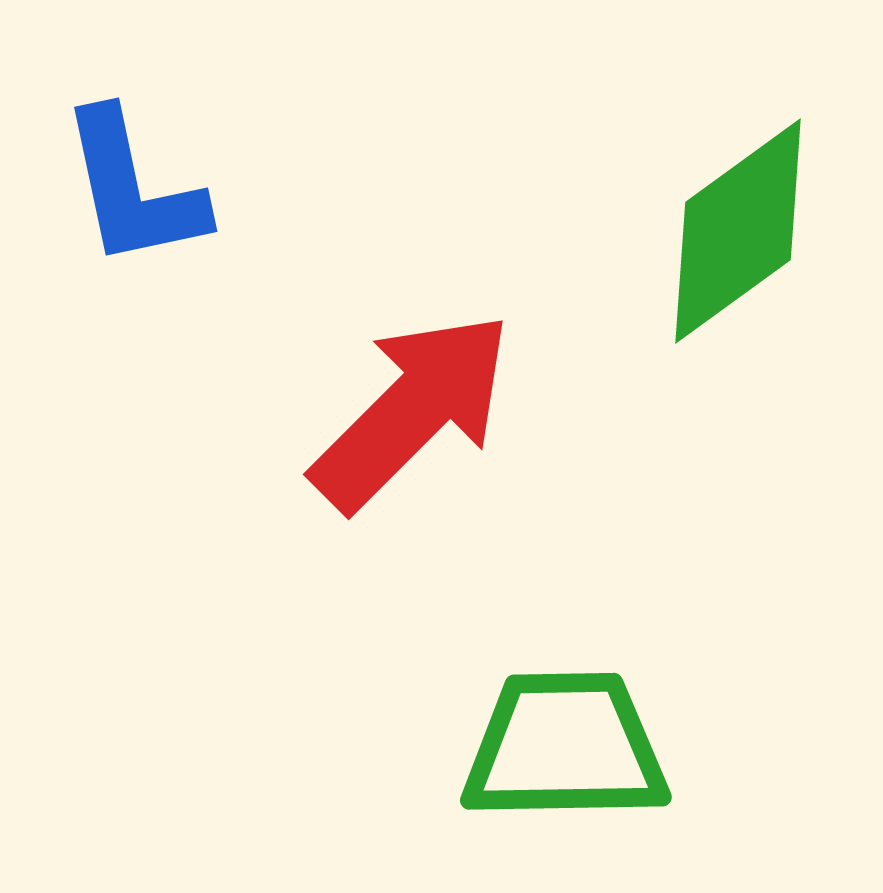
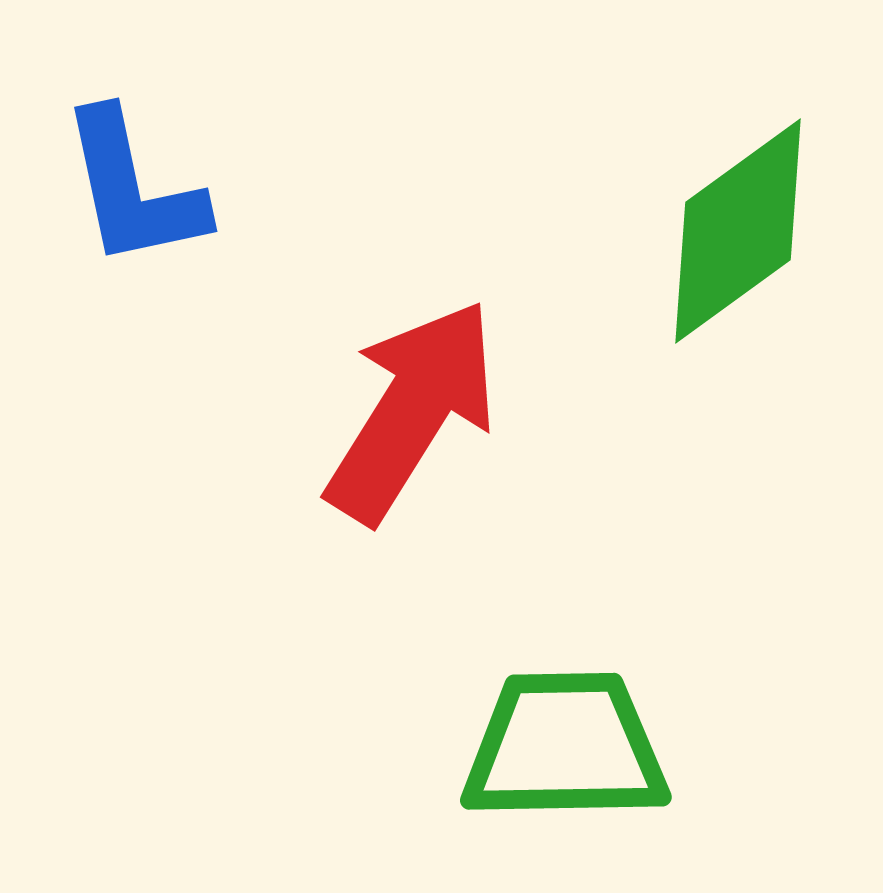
red arrow: rotated 13 degrees counterclockwise
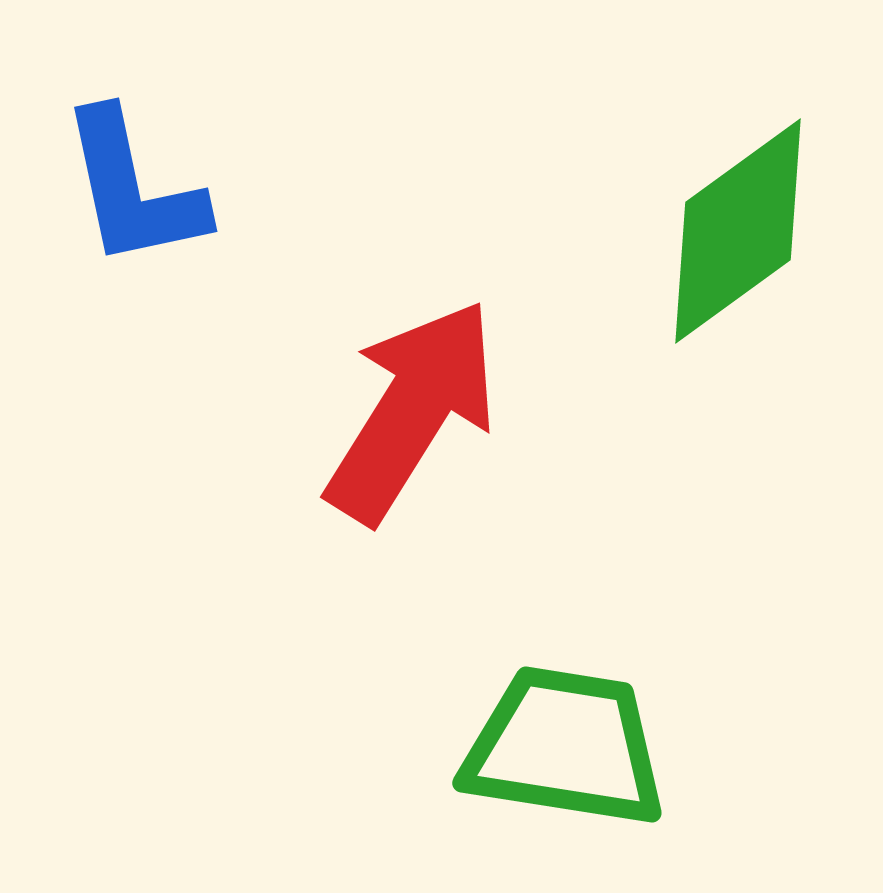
green trapezoid: rotated 10 degrees clockwise
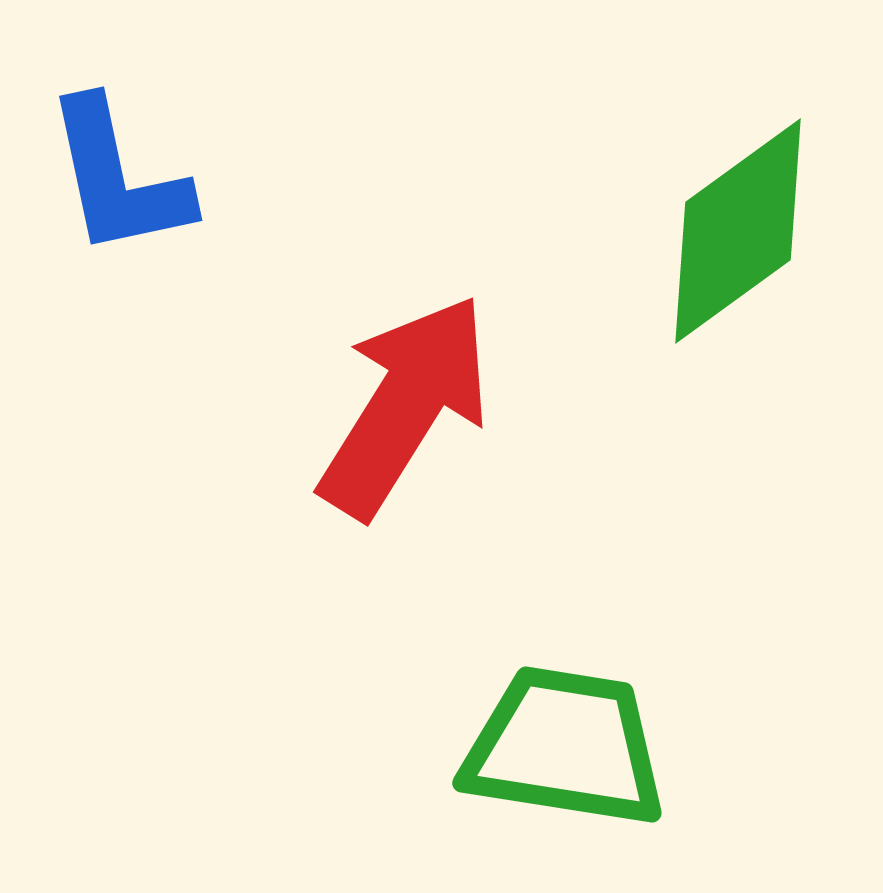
blue L-shape: moved 15 px left, 11 px up
red arrow: moved 7 px left, 5 px up
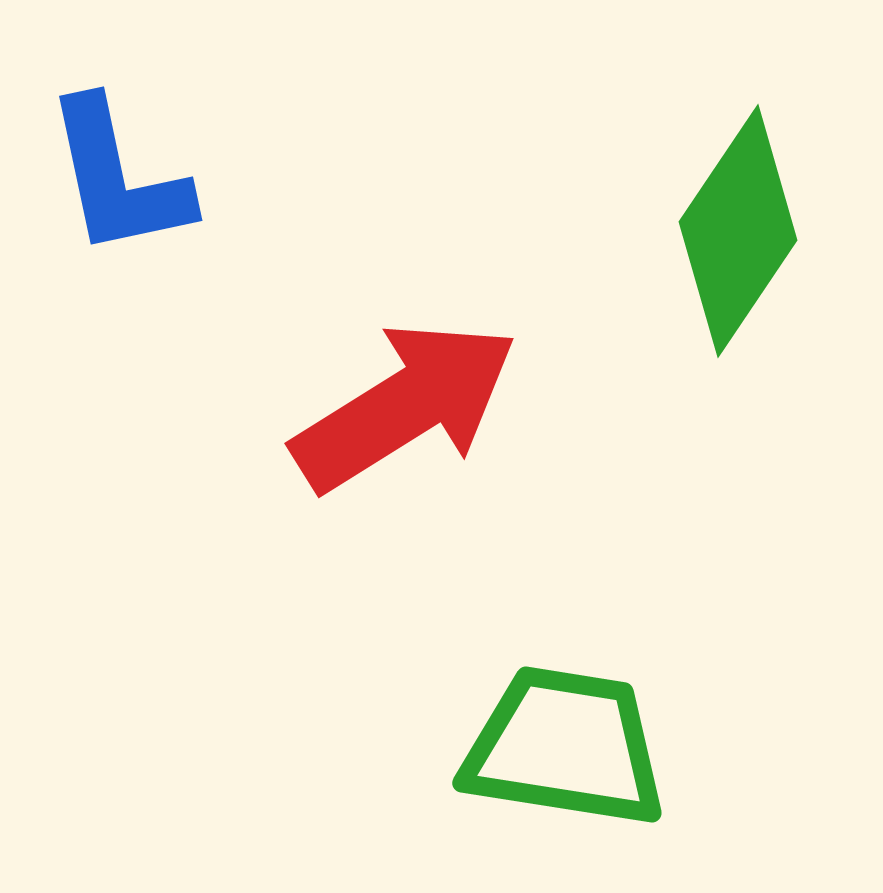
green diamond: rotated 20 degrees counterclockwise
red arrow: rotated 26 degrees clockwise
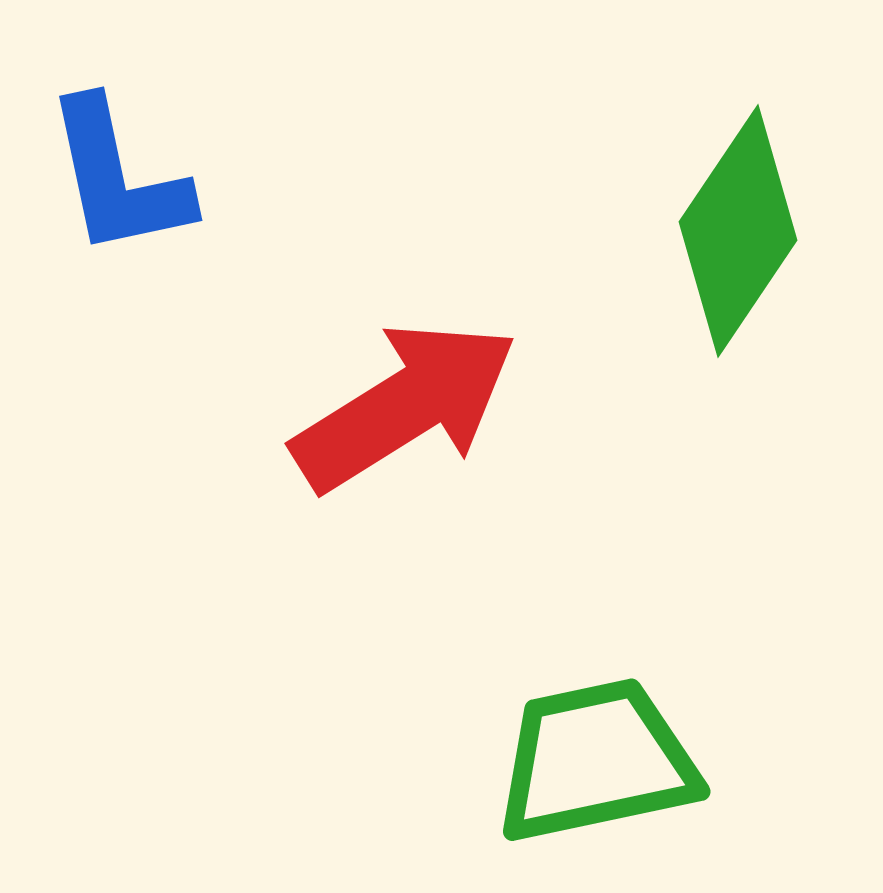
green trapezoid: moved 31 px right, 14 px down; rotated 21 degrees counterclockwise
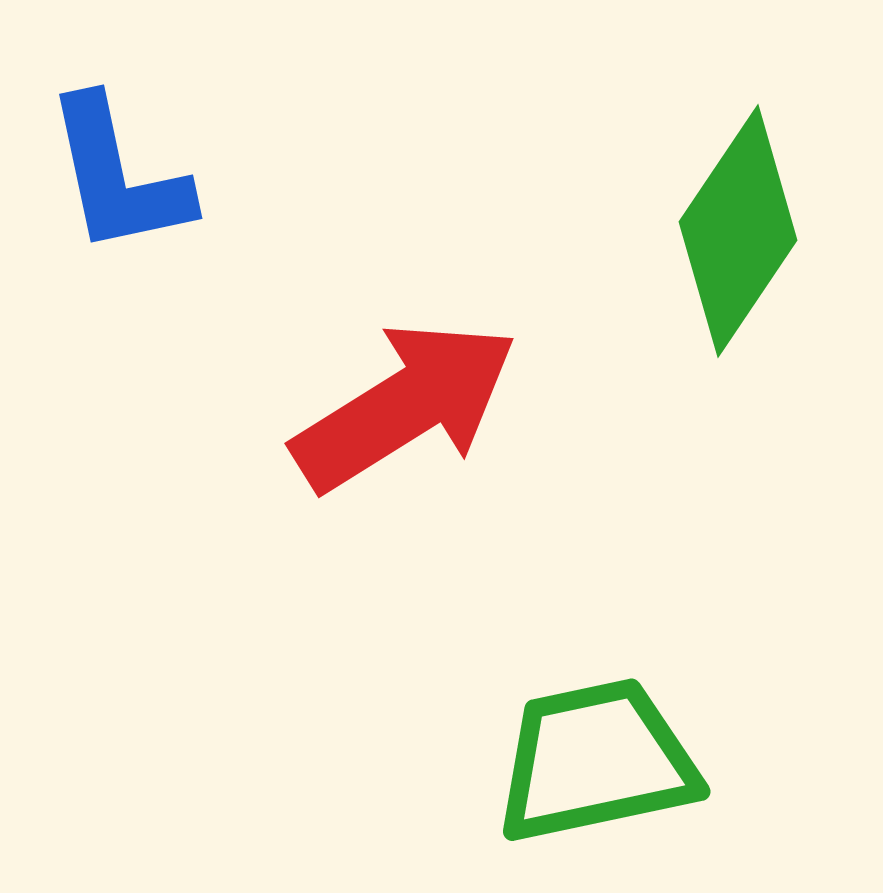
blue L-shape: moved 2 px up
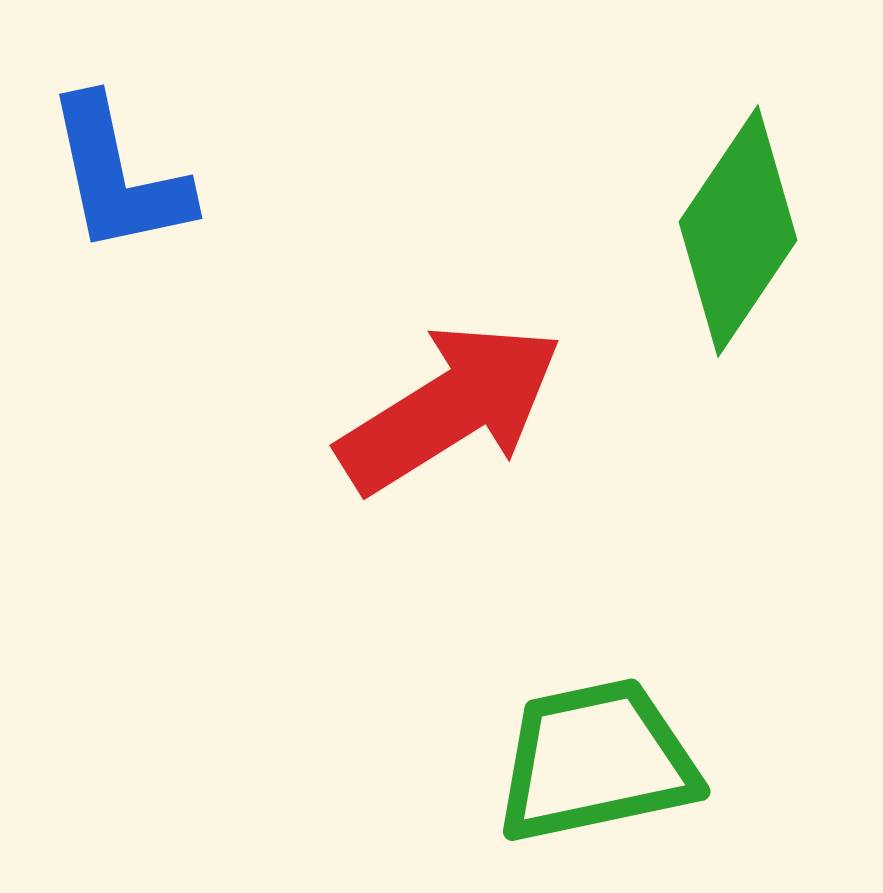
red arrow: moved 45 px right, 2 px down
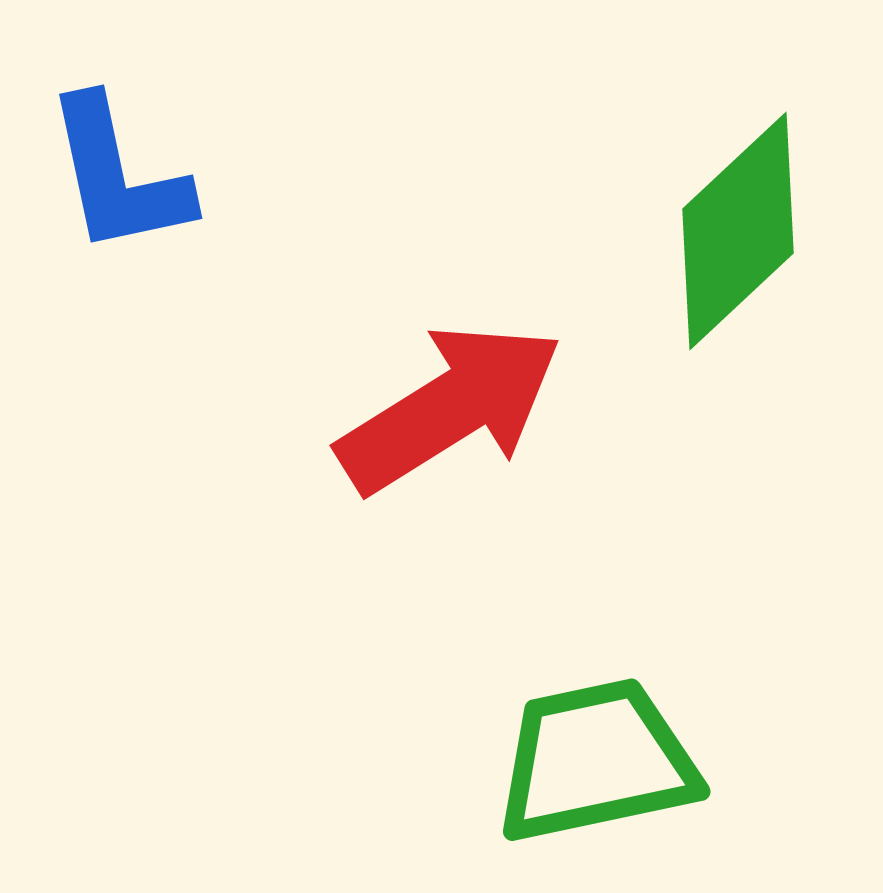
green diamond: rotated 13 degrees clockwise
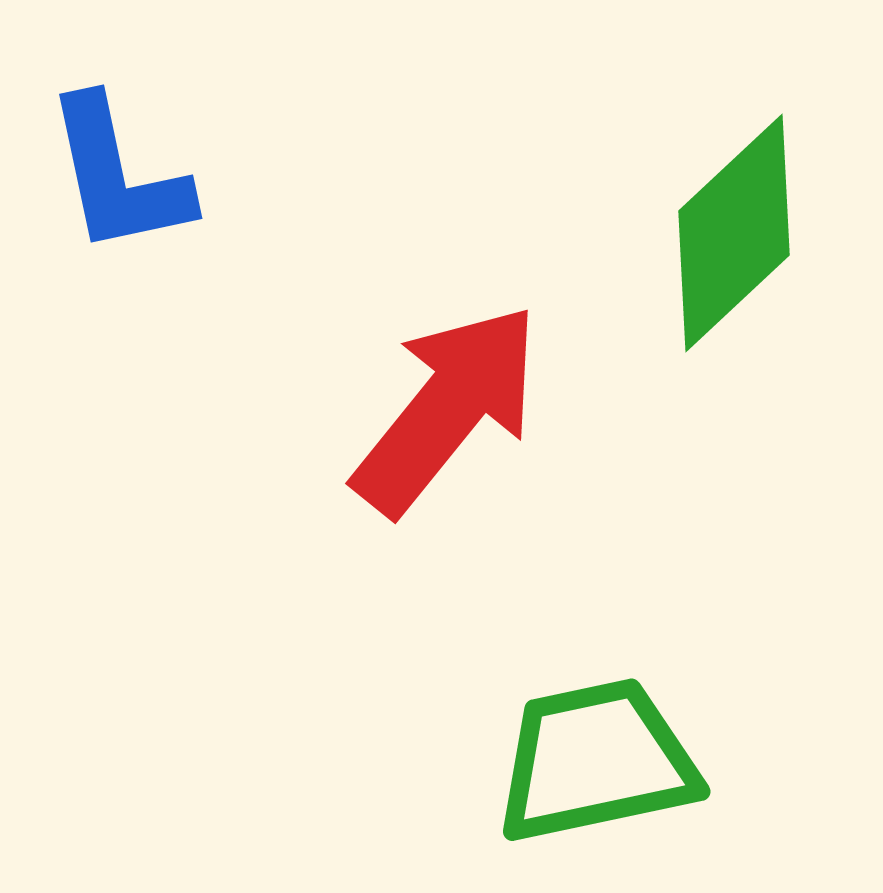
green diamond: moved 4 px left, 2 px down
red arrow: moved 3 px left, 1 px down; rotated 19 degrees counterclockwise
